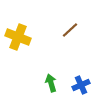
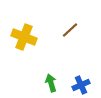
yellow cross: moved 6 px right
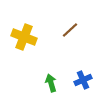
blue cross: moved 2 px right, 5 px up
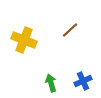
yellow cross: moved 3 px down
blue cross: moved 1 px down
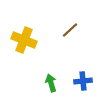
blue cross: rotated 18 degrees clockwise
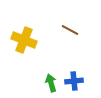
brown line: rotated 72 degrees clockwise
blue cross: moved 9 px left
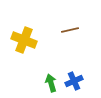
brown line: rotated 42 degrees counterclockwise
blue cross: rotated 18 degrees counterclockwise
